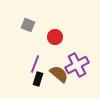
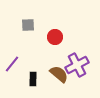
gray square: rotated 24 degrees counterclockwise
purple line: moved 23 px left; rotated 18 degrees clockwise
black rectangle: moved 5 px left; rotated 16 degrees counterclockwise
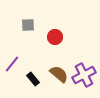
purple cross: moved 7 px right, 10 px down
black rectangle: rotated 40 degrees counterclockwise
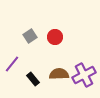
gray square: moved 2 px right, 11 px down; rotated 32 degrees counterclockwise
brown semicircle: rotated 42 degrees counterclockwise
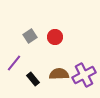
purple line: moved 2 px right, 1 px up
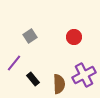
red circle: moved 19 px right
brown semicircle: moved 10 px down; rotated 90 degrees clockwise
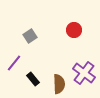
red circle: moved 7 px up
purple cross: moved 2 px up; rotated 25 degrees counterclockwise
